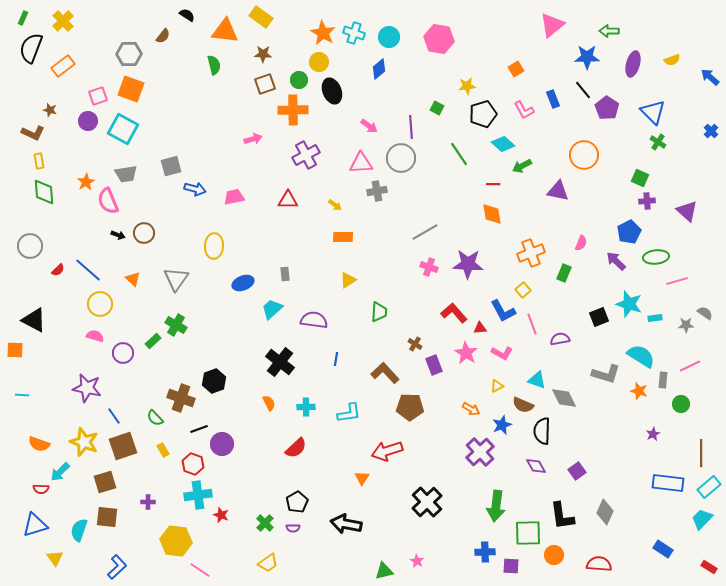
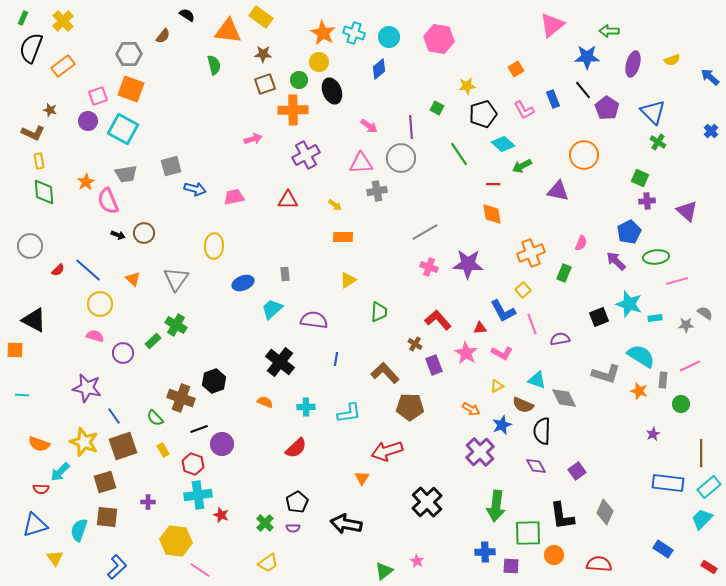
orange triangle at (225, 31): moved 3 px right
red L-shape at (454, 313): moved 16 px left, 7 px down
orange semicircle at (269, 403): moved 4 px left, 1 px up; rotated 42 degrees counterclockwise
green triangle at (384, 571): rotated 24 degrees counterclockwise
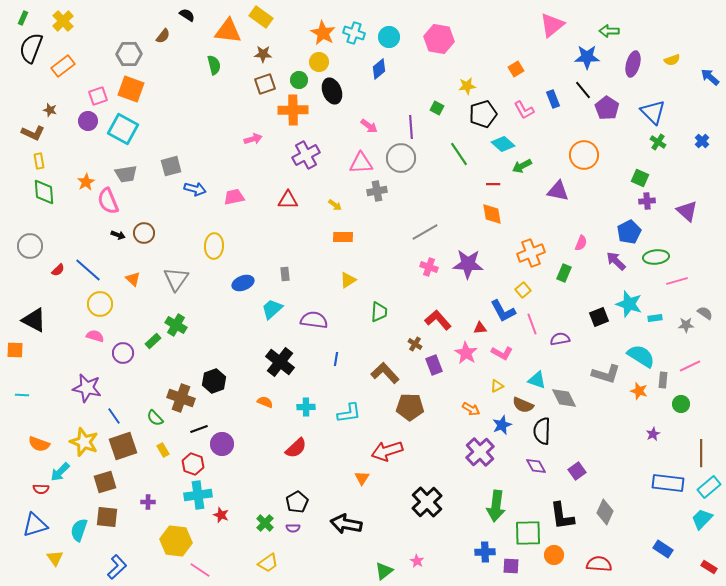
blue cross at (711, 131): moved 9 px left, 10 px down
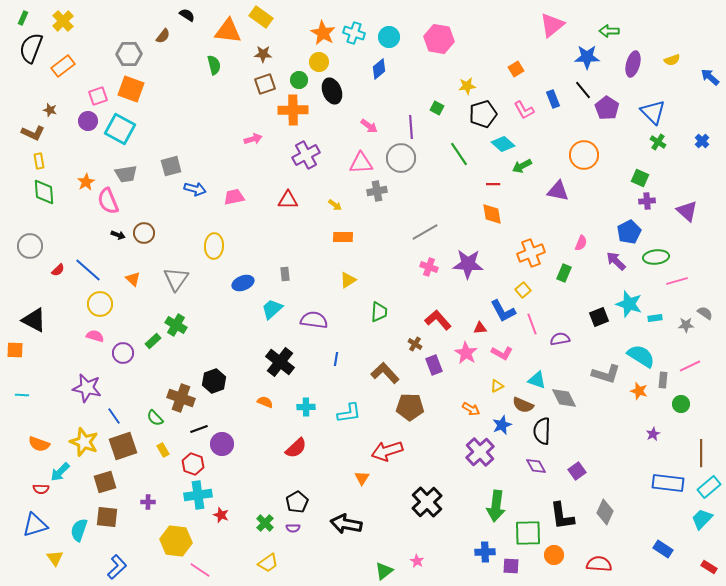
cyan square at (123, 129): moved 3 px left
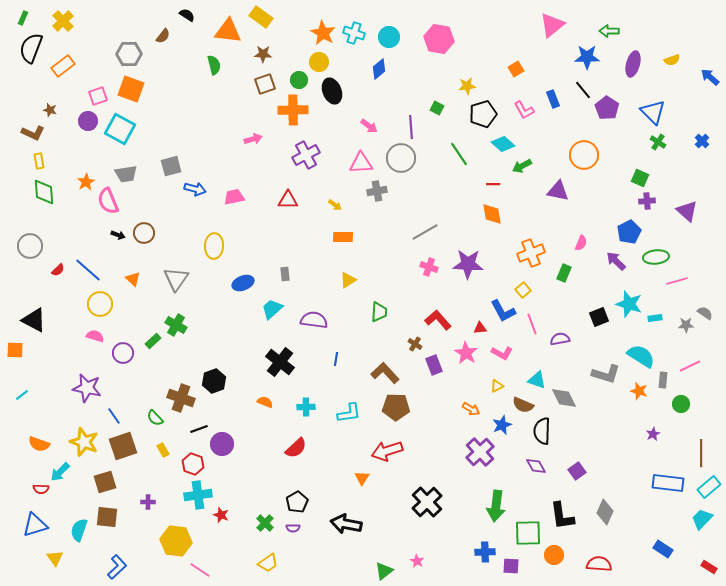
cyan line at (22, 395): rotated 40 degrees counterclockwise
brown pentagon at (410, 407): moved 14 px left
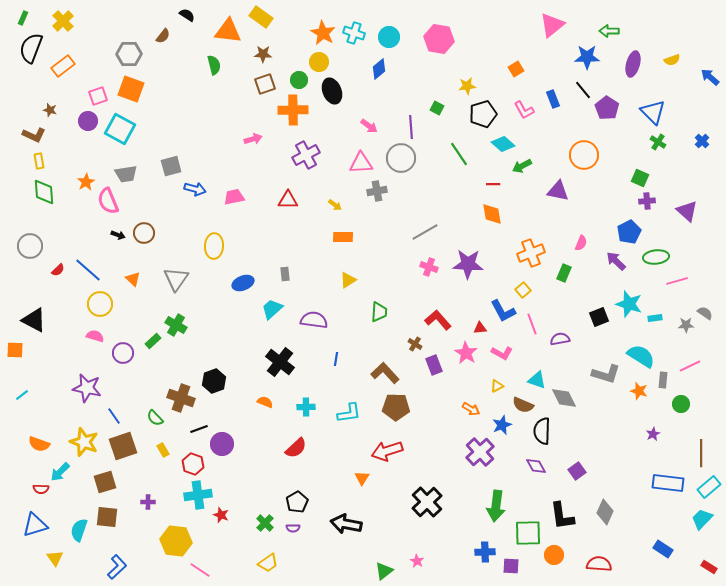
brown L-shape at (33, 133): moved 1 px right, 2 px down
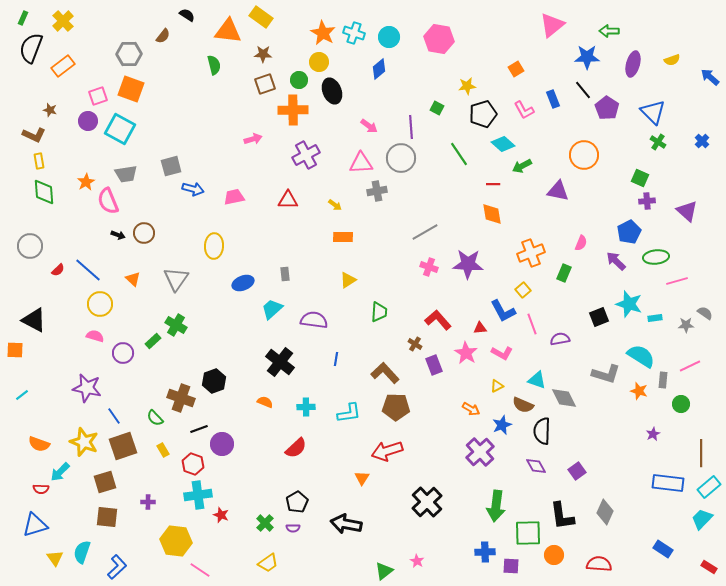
blue arrow at (195, 189): moved 2 px left
cyan semicircle at (79, 530): moved 3 px right, 22 px down
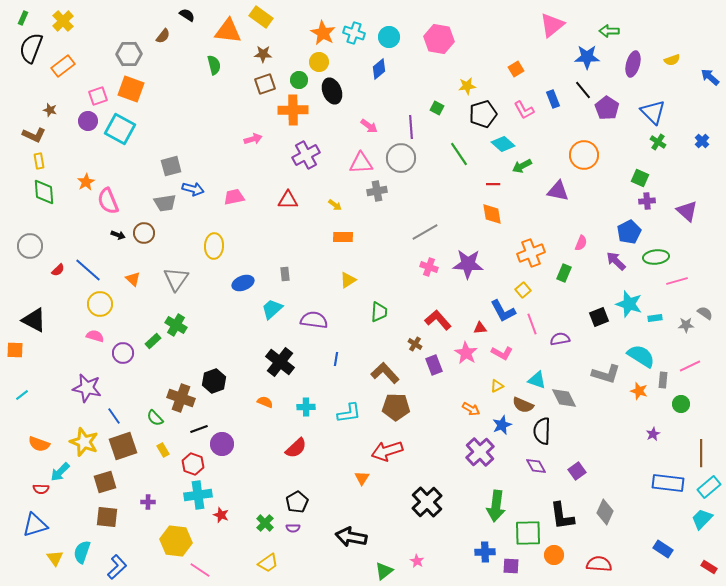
gray trapezoid at (126, 174): moved 39 px right, 29 px down
black arrow at (346, 524): moved 5 px right, 13 px down
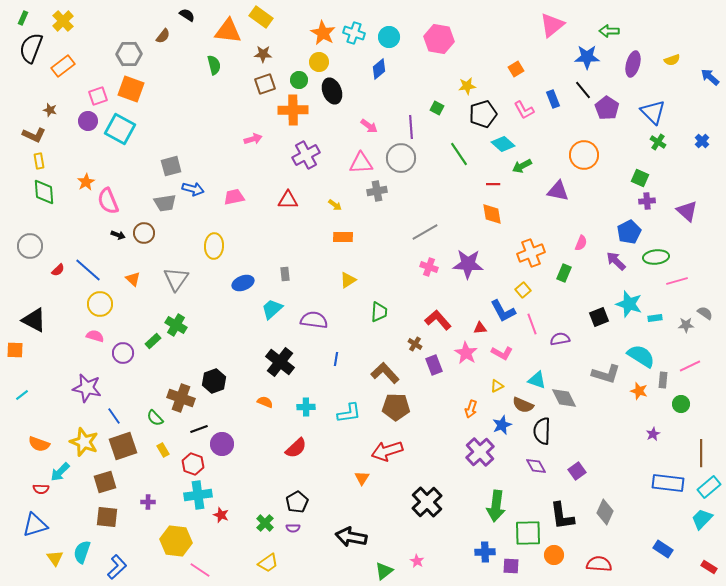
orange arrow at (471, 409): rotated 78 degrees clockwise
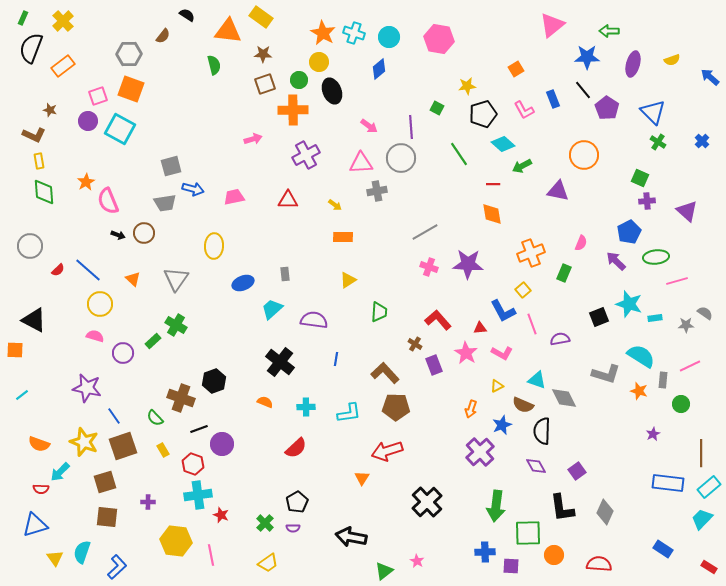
black L-shape at (562, 516): moved 8 px up
pink line at (200, 570): moved 11 px right, 15 px up; rotated 45 degrees clockwise
